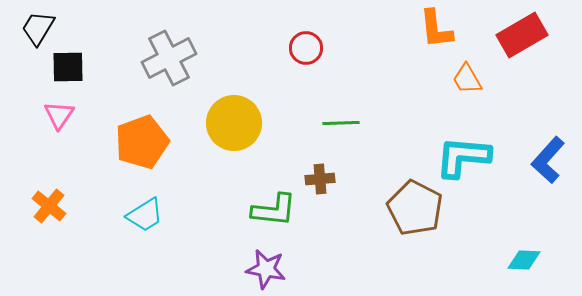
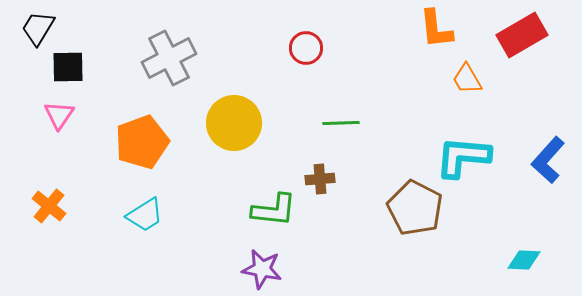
purple star: moved 4 px left
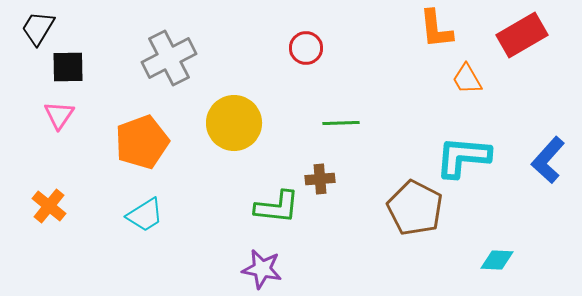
green L-shape: moved 3 px right, 3 px up
cyan diamond: moved 27 px left
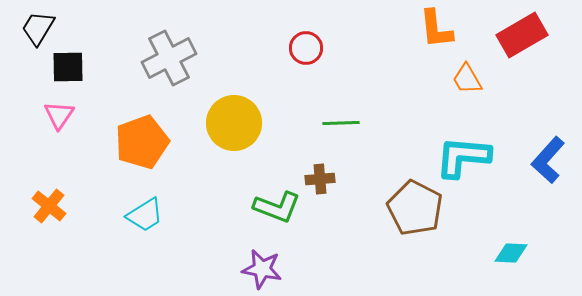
green L-shape: rotated 15 degrees clockwise
cyan diamond: moved 14 px right, 7 px up
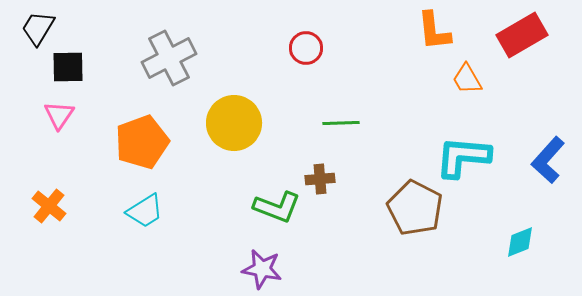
orange L-shape: moved 2 px left, 2 px down
cyan trapezoid: moved 4 px up
cyan diamond: moved 9 px right, 11 px up; rotated 24 degrees counterclockwise
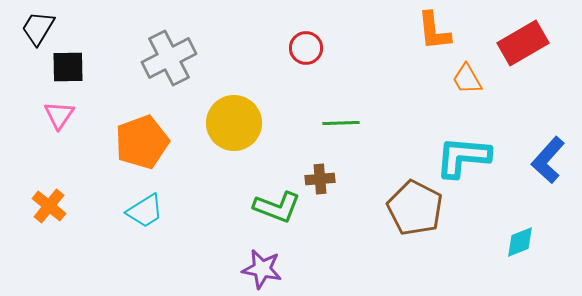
red rectangle: moved 1 px right, 8 px down
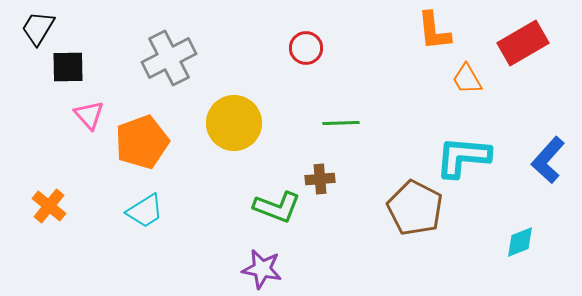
pink triangle: moved 30 px right; rotated 16 degrees counterclockwise
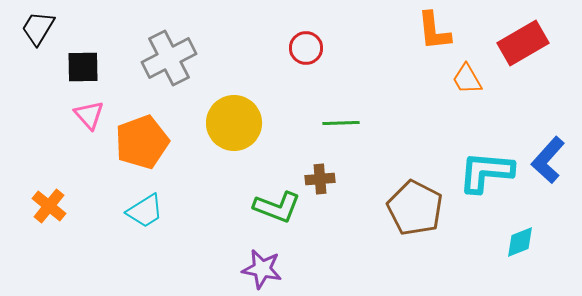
black square: moved 15 px right
cyan L-shape: moved 23 px right, 15 px down
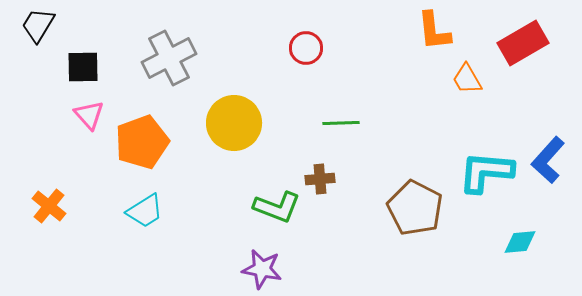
black trapezoid: moved 3 px up
cyan diamond: rotated 16 degrees clockwise
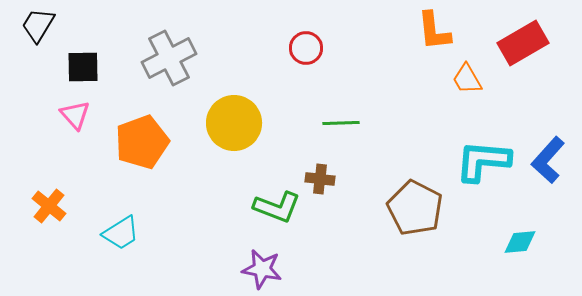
pink triangle: moved 14 px left
cyan L-shape: moved 3 px left, 11 px up
brown cross: rotated 12 degrees clockwise
cyan trapezoid: moved 24 px left, 22 px down
